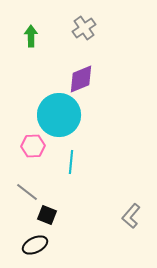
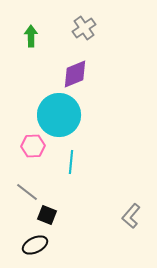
purple diamond: moved 6 px left, 5 px up
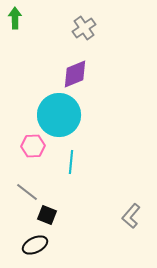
green arrow: moved 16 px left, 18 px up
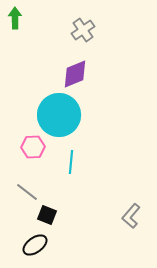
gray cross: moved 1 px left, 2 px down
pink hexagon: moved 1 px down
black ellipse: rotated 10 degrees counterclockwise
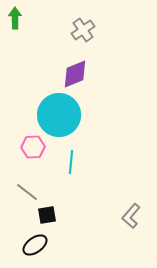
black square: rotated 30 degrees counterclockwise
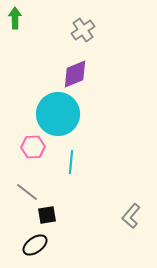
cyan circle: moved 1 px left, 1 px up
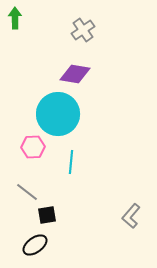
purple diamond: rotated 32 degrees clockwise
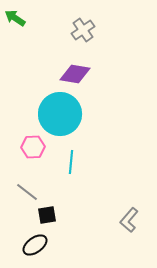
green arrow: rotated 55 degrees counterclockwise
cyan circle: moved 2 px right
gray L-shape: moved 2 px left, 4 px down
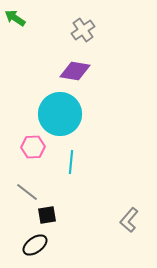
purple diamond: moved 3 px up
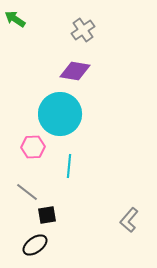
green arrow: moved 1 px down
cyan line: moved 2 px left, 4 px down
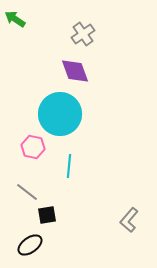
gray cross: moved 4 px down
purple diamond: rotated 60 degrees clockwise
pink hexagon: rotated 15 degrees clockwise
black ellipse: moved 5 px left
